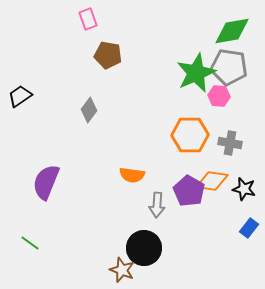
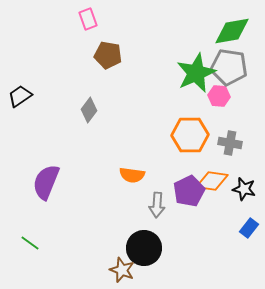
purple pentagon: rotated 16 degrees clockwise
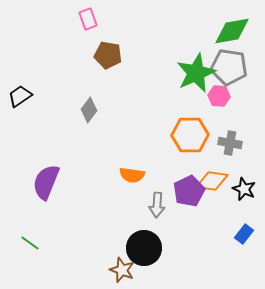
black star: rotated 10 degrees clockwise
blue rectangle: moved 5 px left, 6 px down
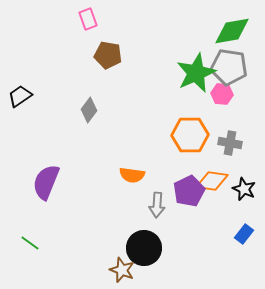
pink hexagon: moved 3 px right, 2 px up
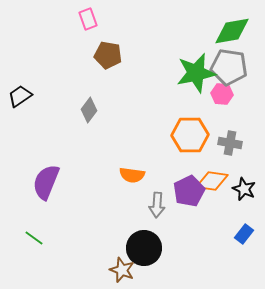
green star: rotated 12 degrees clockwise
green line: moved 4 px right, 5 px up
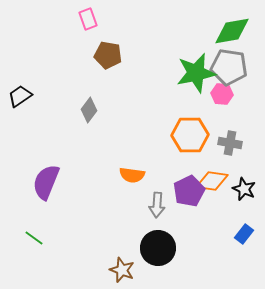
black circle: moved 14 px right
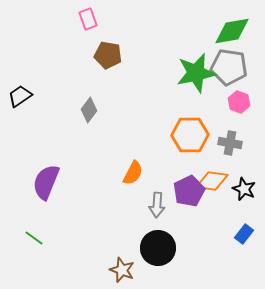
pink hexagon: moved 17 px right, 8 px down; rotated 15 degrees clockwise
orange semicircle: moved 1 px right, 2 px up; rotated 70 degrees counterclockwise
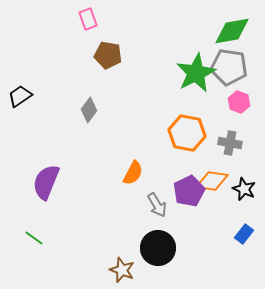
green star: rotated 15 degrees counterclockwise
orange hexagon: moved 3 px left, 2 px up; rotated 12 degrees clockwise
gray arrow: rotated 35 degrees counterclockwise
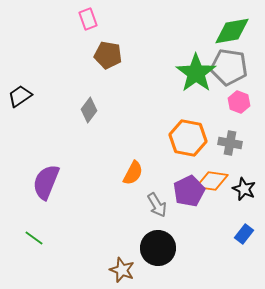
green star: rotated 9 degrees counterclockwise
orange hexagon: moved 1 px right, 5 px down
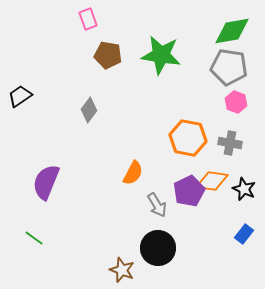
green star: moved 35 px left, 18 px up; rotated 27 degrees counterclockwise
pink hexagon: moved 3 px left
